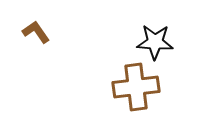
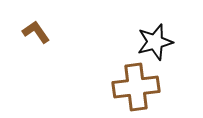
black star: rotated 18 degrees counterclockwise
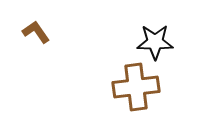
black star: rotated 15 degrees clockwise
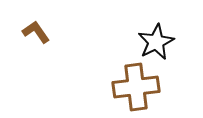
black star: moved 1 px right; rotated 27 degrees counterclockwise
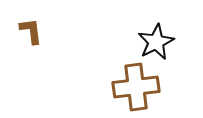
brown L-shape: moved 5 px left, 1 px up; rotated 28 degrees clockwise
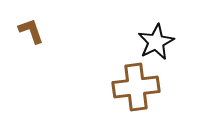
brown L-shape: rotated 12 degrees counterclockwise
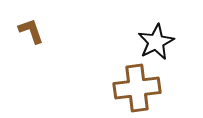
brown cross: moved 1 px right, 1 px down
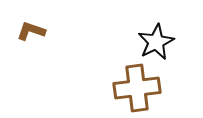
brown L-shape: rotated 52 degrees counterclockwise
